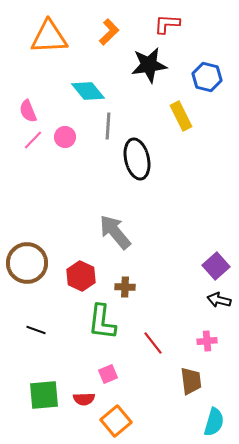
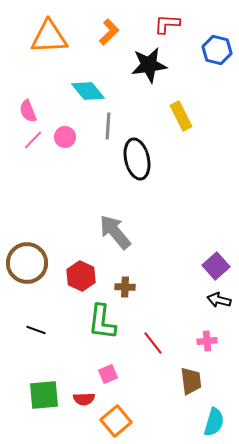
blue hexagon: moved 10 px right, 27 px up
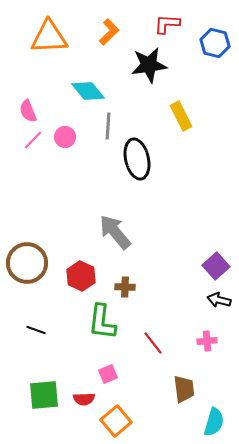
blue hexagon: moved 2 px left, 7 px up
brown trapezoid: moved 7 px left, 8 px down
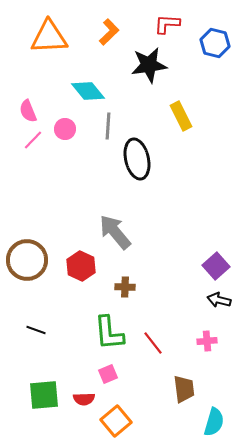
pink circle: moved 8 px up
brown circle: moved 3 px up
red hexagon: moved 10 px up
green L-shape: moved 7 px right, 11 px down; rotated 12 degrees counterclockwise
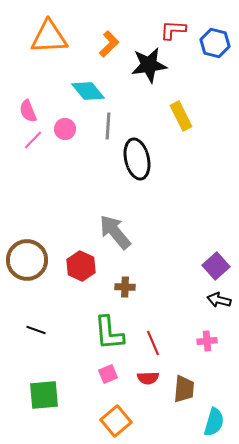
red L-shape: moved 6 px right, 6 px down
orange L-shape: moved 12 px down
red line: rotated 15 degrees clockwise
brown trapezoid: rotated 12 degrees clockwise
red semicircle: moved 64 px right, 21 px up
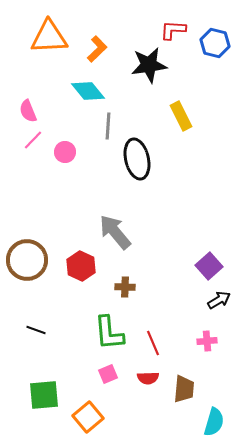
orange L-shape: moved 12 px left, 5 px down
pink circle: moved 23 px down
purple square: moved 7 px left
black arrow: rotated 135 degrees clockwise
orange square: moved 28 px left, 4 px up
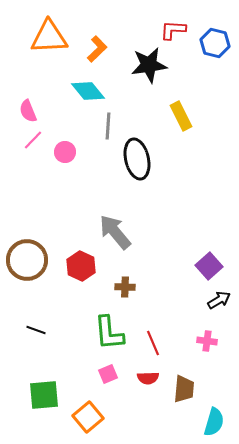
pink cross: rotated 12 degrees clockwise
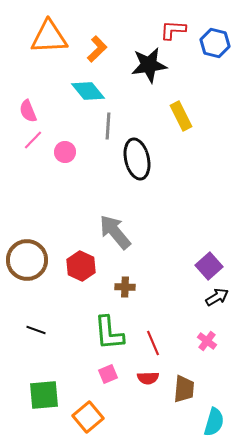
black arrow: moved 2 px left, 3 px up
pink cross: rotated 30 degrees clockwise
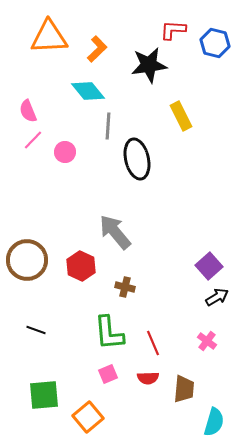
brown cross: rotated 12 degrees clockwise
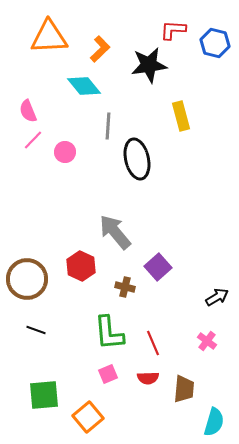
orange L-shape: moved 3 px right
cyan diamond: moved 4 px left, 5 px up
yellow rectangle: rotated 12 degrees clockwise
brown circle: moved 19 px down
purple square: moved 51 px left, 1 px down
